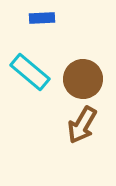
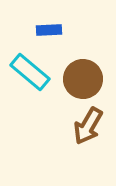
blue rectangle: moved 7 px right, 12 px down
brown arrow: moved 6 px right, 1 px down
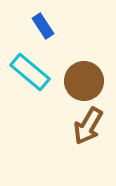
blue rectangle: moved 6 px left, 4 px up; rotated 60 degrees clockwise
brown circle: moved 1 px right, 2 px down
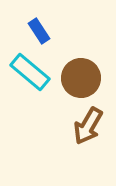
blue rectangle: moved 4 px left, 5 px down
brown circle: moved 3 px left, 3 px up
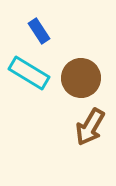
cyan rectangle: moved 1 px left, 1 px down; rotated 9 degrees counterclockwise
brown arrow: moved 2 px right, 1 px down
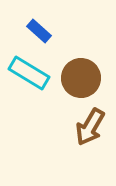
blue rectangle: rotated 15 degrees counterclockwise
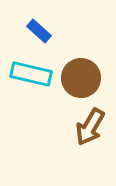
cyan rectangle: moved 2 px right, 1 px down; rotated 18 degrees counterclockwise
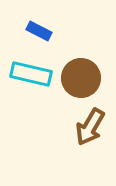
blue rectangle: rotated 15 degrees counterclockwise
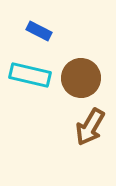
cyan rectangle: moved 1 px left, 1 px down
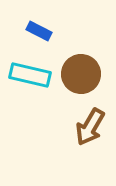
brown circle: moved 4 px up
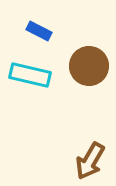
brown circle: moved 8 px right, 8 px up
brown arrow: moved 34 px down
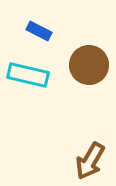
brown circle: moved 1 px up
cyan rectangle: moved 2 px left
